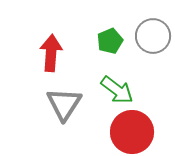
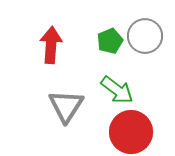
gray circle: moved 8 px left
red arrow: moved 8 px up
gray triangle: moved 2 px right, 2 px down
red circle: moved 1 px left
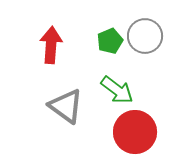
gray triangle: rotated 27 degrees counterclockwise
red circle: moved 4 px right
